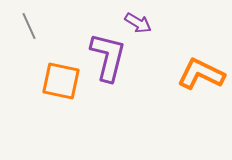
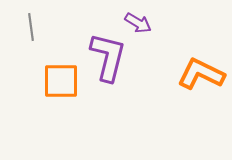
gray line: moved 2 px right, 1 px down; rotated 16 degrees clockwise
orange square: rotated 12 degrees counterclockwise
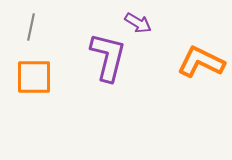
gray line: rotated 20 degrees clockwise
orange L-shape: moved 12 px up
orange square: moved 27 px left, 4 px up
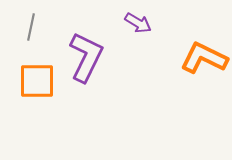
purple L-shape: moved 22 px left; rotated 12 degrees clockwise
orange L-shape: moved 3 px right, 4 px up
orange square: moved 3 px right, 4 px down
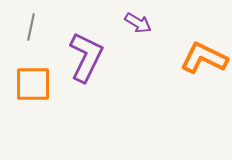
orange square: moved 4 px left, 3 px down
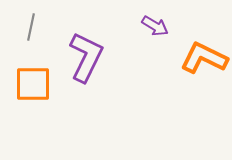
purple arrow: moved 17 px right, 3 px down
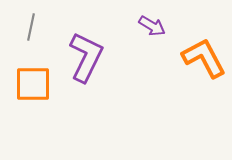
purple arrow: moved 3 px left
orange L-shape: rotated 36 degrees clockwise
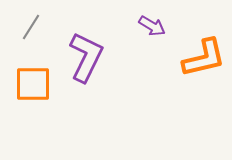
gray line: rotated 20 degrees clockwise
orange L-shape: rotated 105 degrees clockwise
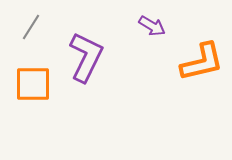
orange L-shape: moved 2 px left, 4 px down
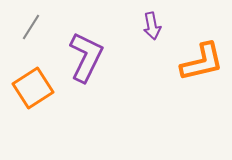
purple arrow: rotated 48 degrees clockwise
orange square: moved 4 px down; rotated 33 degrees counterclockwise
